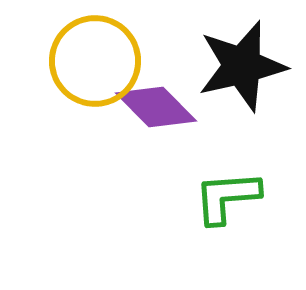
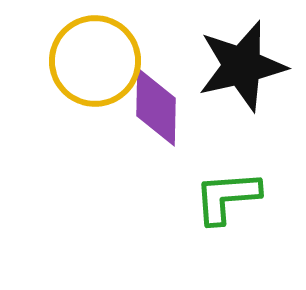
purple diamond: rotated 46 degrees clockwise
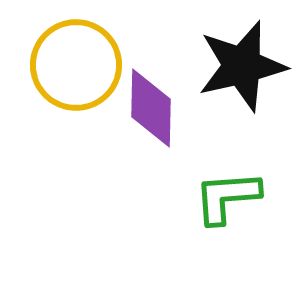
yellow circle: moved 19 px left, 4 px down
purple diamond: moved 5 px left, 1 px down
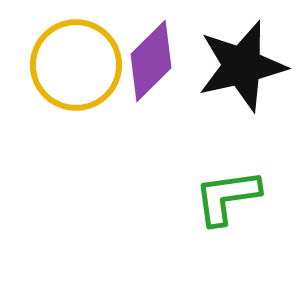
purple diamond: moved 47 px up; rotated 44 degrees clockwise
green L-shape: rotated 4 degrees counterclockwise
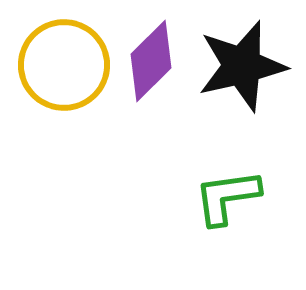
yellow circle: moved 12 px left
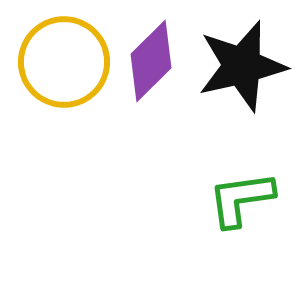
yellow circle: moved 3 px up
green L-shape: moved 14 px right, 2 px down
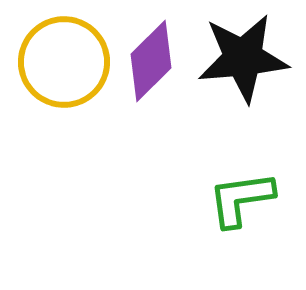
black star: moved 1 px right, 8 px up; rotated 8 degrees clockwise
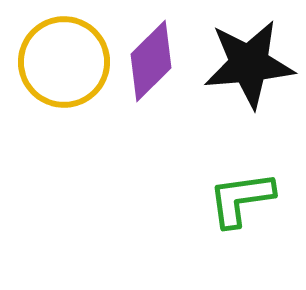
black star: moved 6 px right, 6 px down
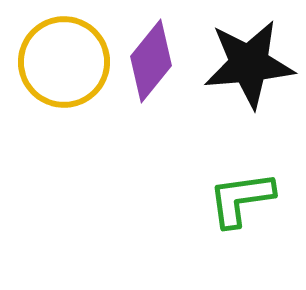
purple diamond: rotated 6 degrees counterclockwise
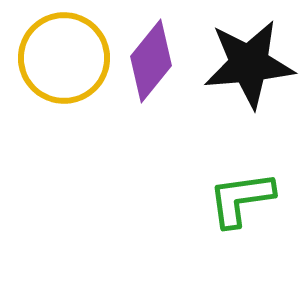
yellow circle: moved 4 px up
